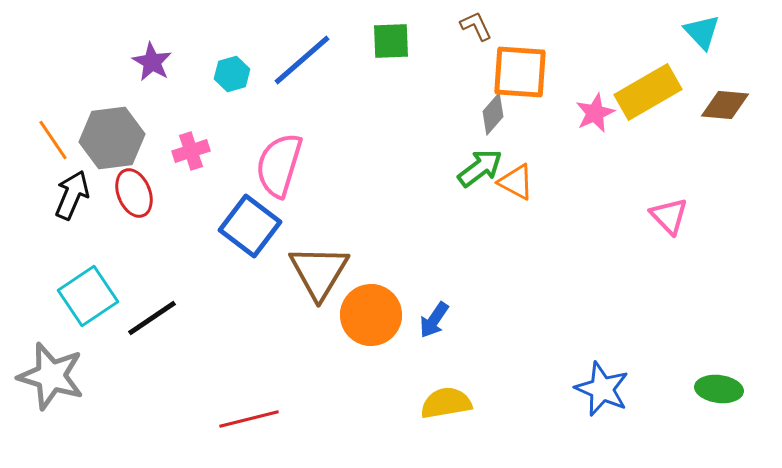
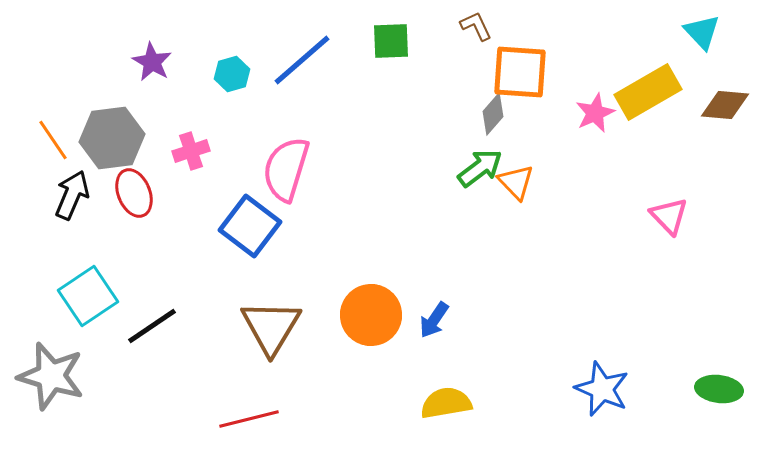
pink semicircle: moved 7 px right, 4 px down
orange triangle: rotated 18 degrees clockwise
brown triangle: moved 48 px left, 55 px down
black line: moved 8 px down
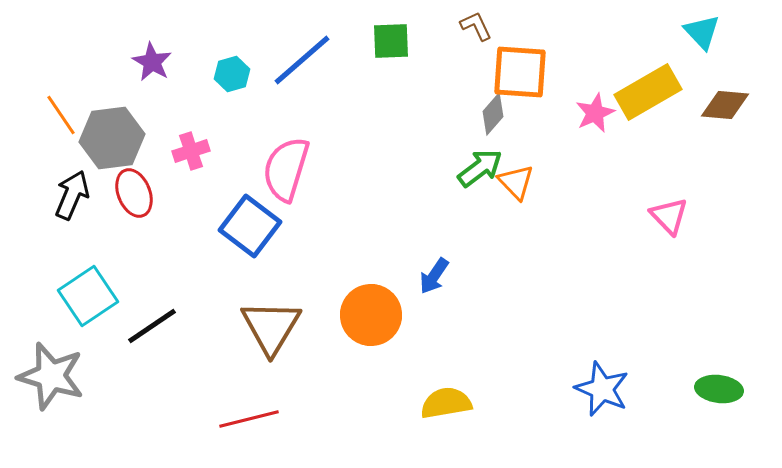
orange line: moved 8 px right, 25 px up
blue arrow: moved 44 px up
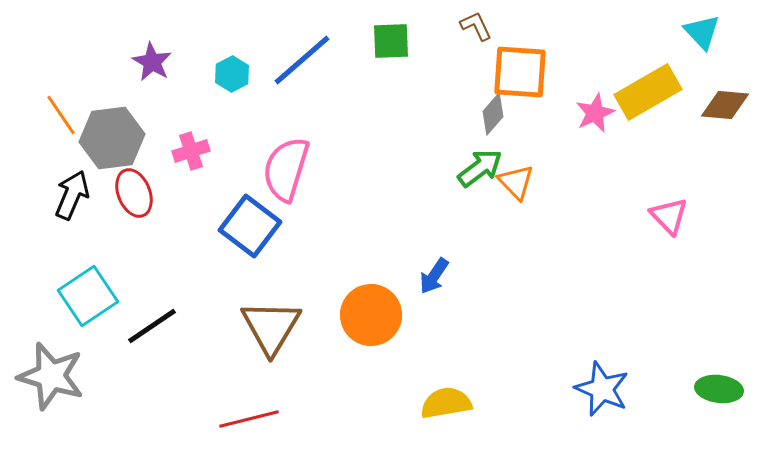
cyan hexagon: rotated 12 degrees counterclockwise
